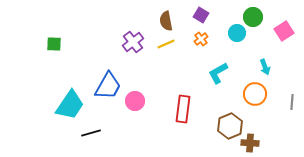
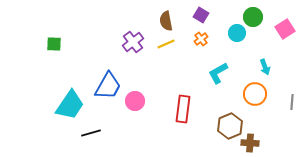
pink square: moved 1 px right, 2 px up
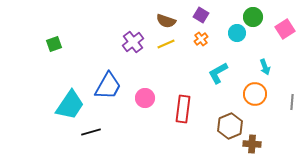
brown semicircle: rotated 60 degrees counterclockwise
green square: rotated 21 degrees counterclockwise
pink circle: moved 10 px right, 3 px up
black line: moved 1 px up
brown cross: moved 2 px right, 1 px down
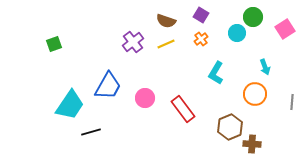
cyan L-shape: moved 2 px left; rotated 30 degrees counterclockwise
red rectangle: rotated 44 degrees counterclockwise
brown hexagon: moved 1 px down
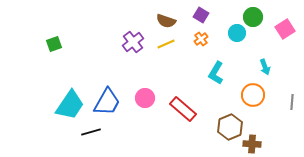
blue trapezoid: moved 1 px left, 16 px down
orange circle: moved 2 px left, 1 px down
red rectangle: rotated 12 degrees counterclockwise
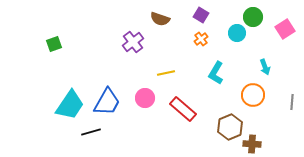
brown semicircle: moved 6 px left, 2 px up
yellow line: moved 29 px down; rotated 12 degrees clockwise
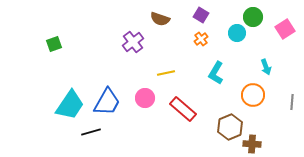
cyan arrow: moved 1 px right
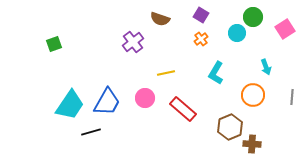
gray line: moved 5 px up
